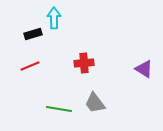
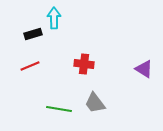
red cross: moved 1 px down; rotated 12 degrees clockwise
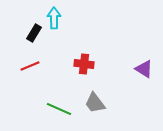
black rectangle: moved 1 px right, 1 px up; rotated 42 degrees counterclockwise
green line: rotated 15 degrees clockwise
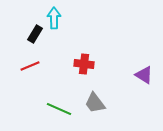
black rectangle: moved 1 px right, 1 px down
purple triangle: moved 6 px down
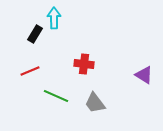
red line: moved 5 px down
green line: moved 3 px left, 13 px up
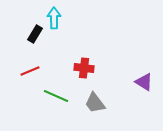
red cross: moved 4 px down
purple triangle: moved 7 px down
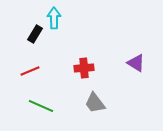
red cross: rotated 12 degrees counterclockwise
purple triangle: moved 8 px left, 19 px up
green line: moved 15 px left, 10 px down
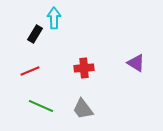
gray trapezoid: moved 12 px left, 6 px down
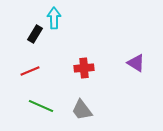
gray trapezoid: moved 1 px left, 1 px down
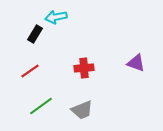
cyan arrow: moved 2 px right, 1 px up; rotated 100 degrees counterclockwise
purple triangle: rotated 12 degrees counterclockwise
red line: rotated 12 degrees counterclockwise
green line: rotated 60 degrees counterclockwise
gray trapezoid: rotated 75 degrees counterclockwise
